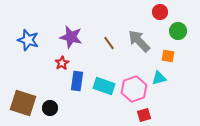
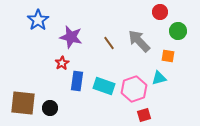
blue star: moved 10 px right, 20 px up; rotated 20 degrees clockwise
brown square: rotated 12 degrees counterclockwise
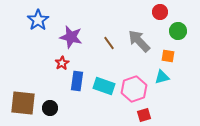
cyan triangle: moved 3 px right, 1 px up
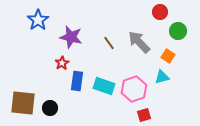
gray arrow: moved 1 px down
orange square: rotated 24 degrees clockwise
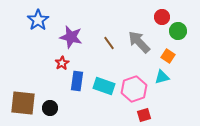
red circle: moved 2 px right, 5 px down
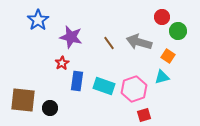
gray arrow: rotated 30 degrees counterclockwise
brown square: moved 3 px up
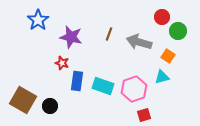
brown line: moved 9 px up; rotated 56 degrees clockwise
red star: rotated 24 degrees counterclockwise
cyan rectangle: moved 1 px left
brown square: rotated 24 degrees clockwise
black circle: moved 2 px up
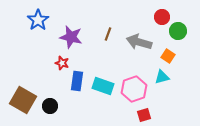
brown line: moved 1 px left
